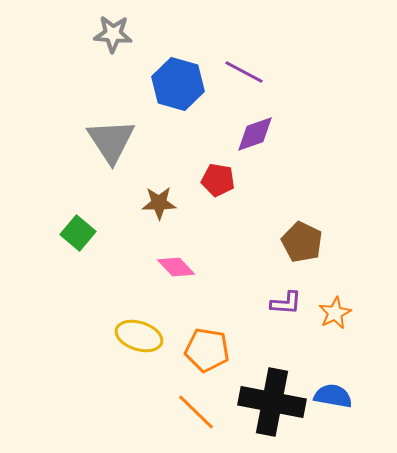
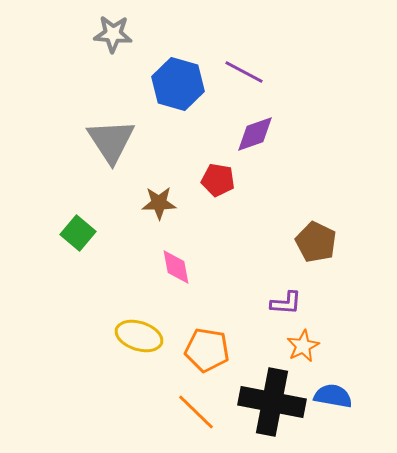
brown pentagon: moved 14 px right
pink diamond: rotated 33 degrees clockwise
orange star: moved 32 px left, 33 px down
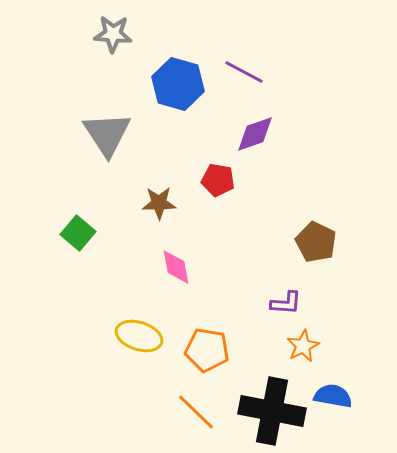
gray triangle: moved 4 px left, 7 px up
black cross: moved 9 px down
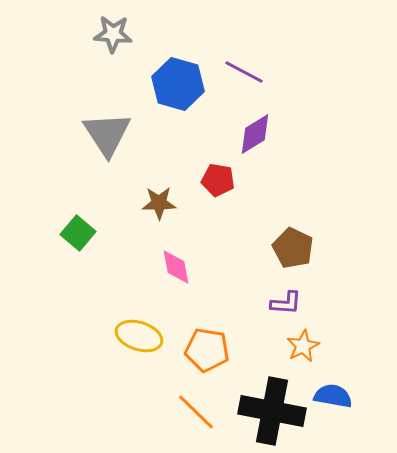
purple diamond: rotated 12 degrees counterclockwise
brown pentagon: moved 23 px left, 6 px down
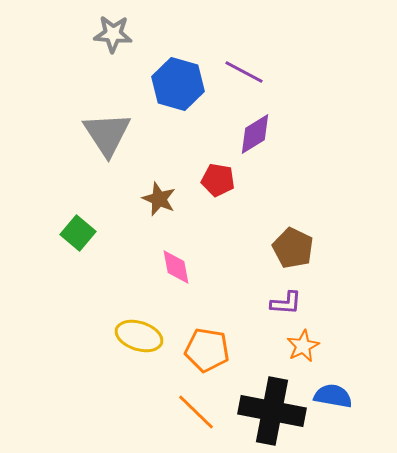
brown star: moved 4 px up; rotated 24 degrees clockwise
